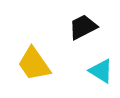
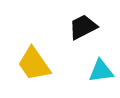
cyan triangle: rotated 40 degrees counterclockwise
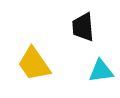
black trapezoid: rotated 68 degrees counterclockwise
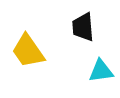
yellow trapezoid: moved 6 px left, 13 px up
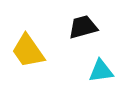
black trapezoid: rotated 80 degrees clockwise
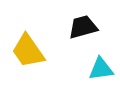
cyan triangle: moved 2 px up
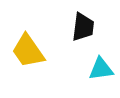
black trapezoid: rotated 112 degrees clockwise
